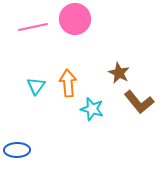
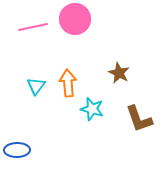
brown L-shape: moved 17 px down; rotated 20 degrees clockwise
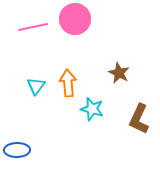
brown L-shape: rotated 44 degrees clockwise
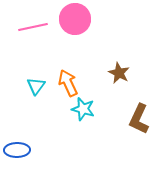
orange arrow: rotated 20 degrees counterclockwise
cyan star: moved 9 px left
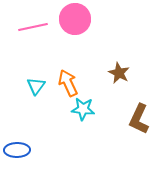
cyan star: rotated 10 degrees counterclockwise
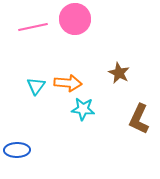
orange arrow: rotated 120 degrees clockwise
